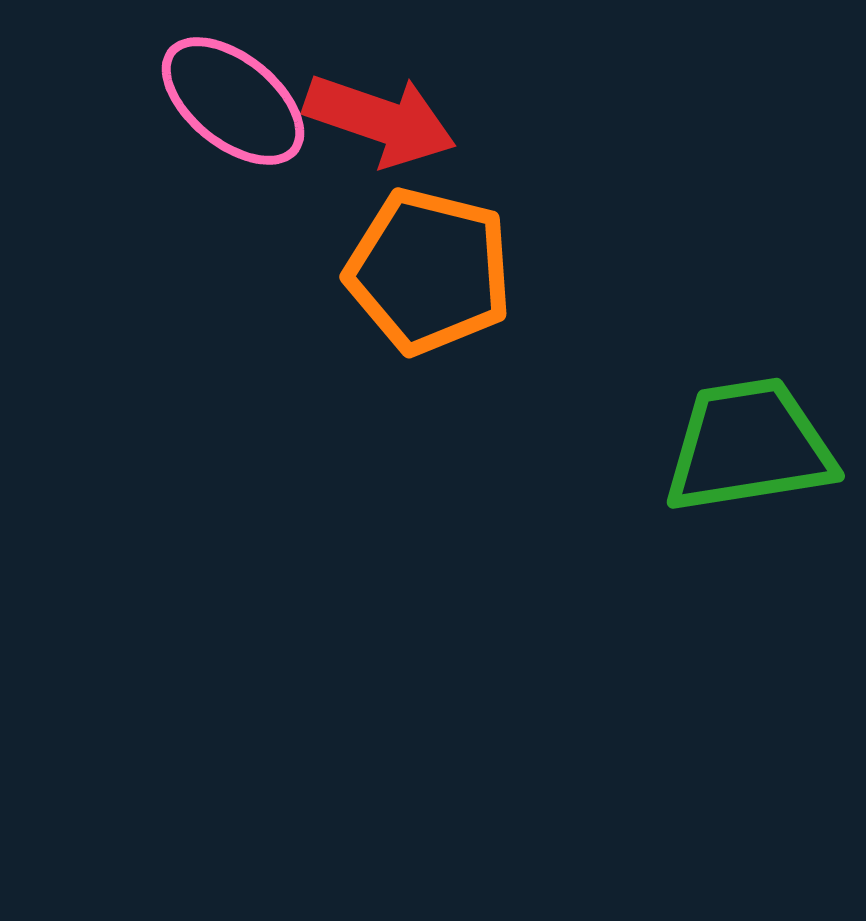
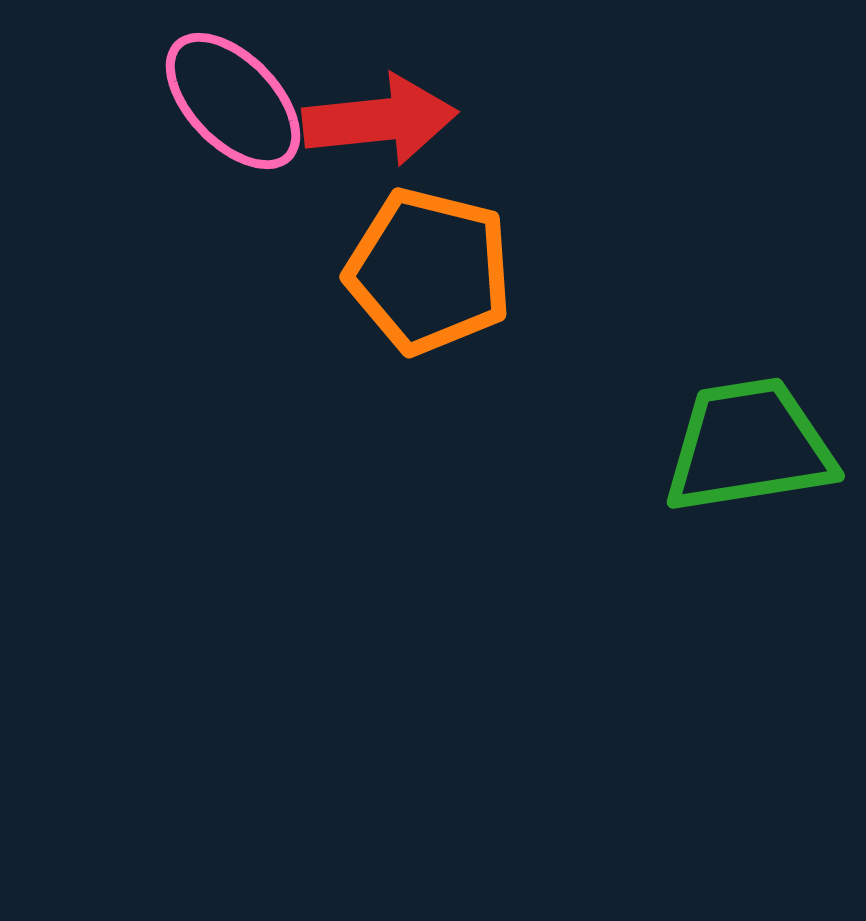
pink ellipse: rotated 7 degrees clockwise
red arrow: rotated 25 degrees counterclockwise
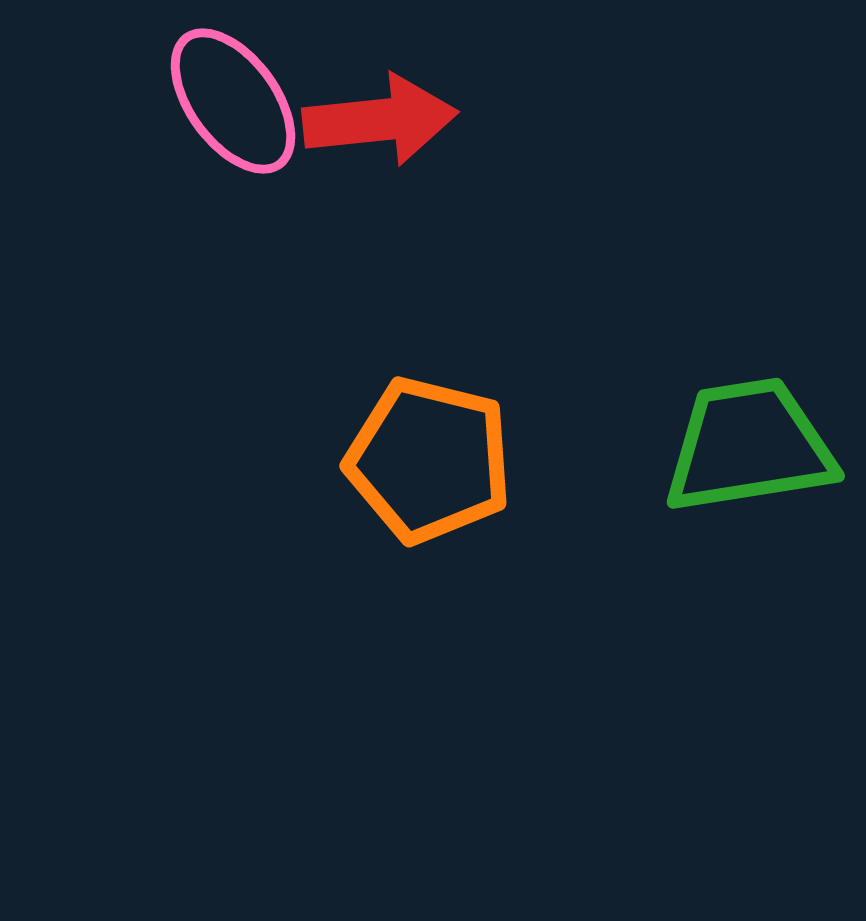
pink ellipse: rotated 8 degrees clockwise
orange pentagon: moved 189 px down
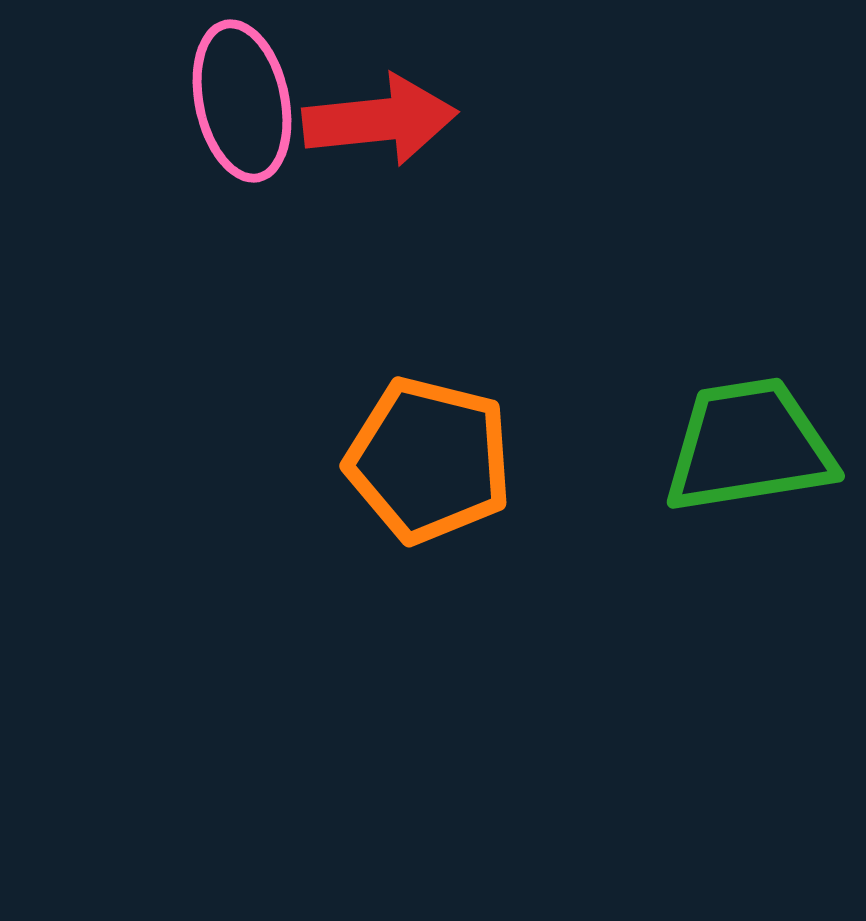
pink ellipse: moved 9 px right; rotated 24 degrees clockwise
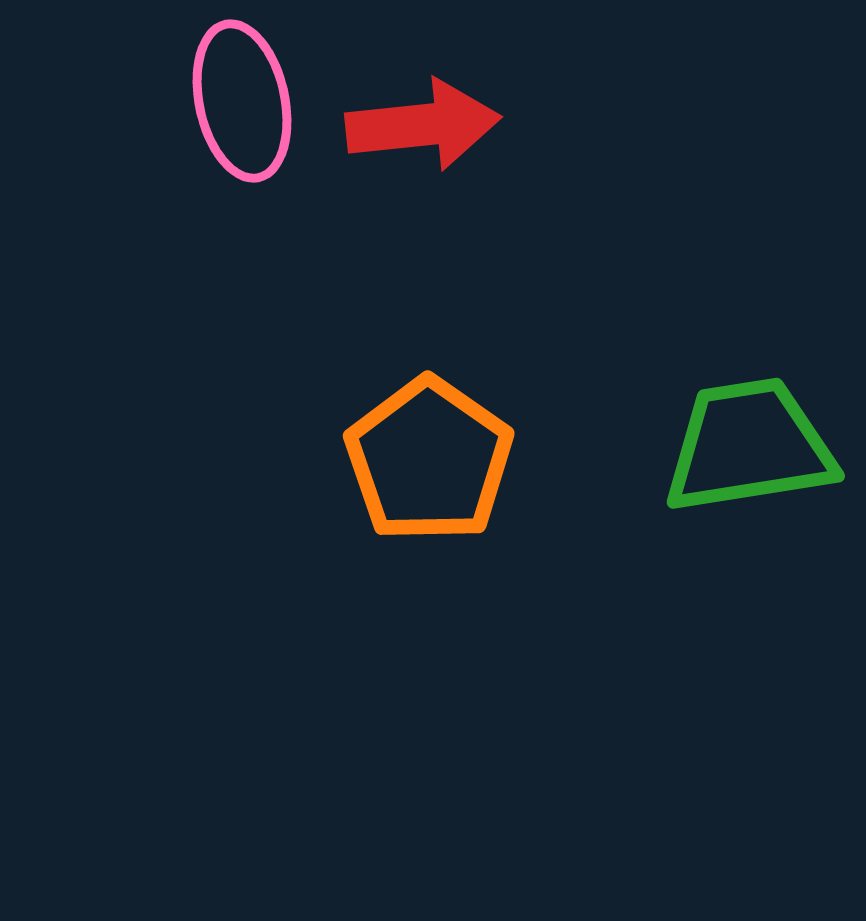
red arrow: moved 43 px right, 5 px down
orange pentagon: rotated 21 degrees clockwise
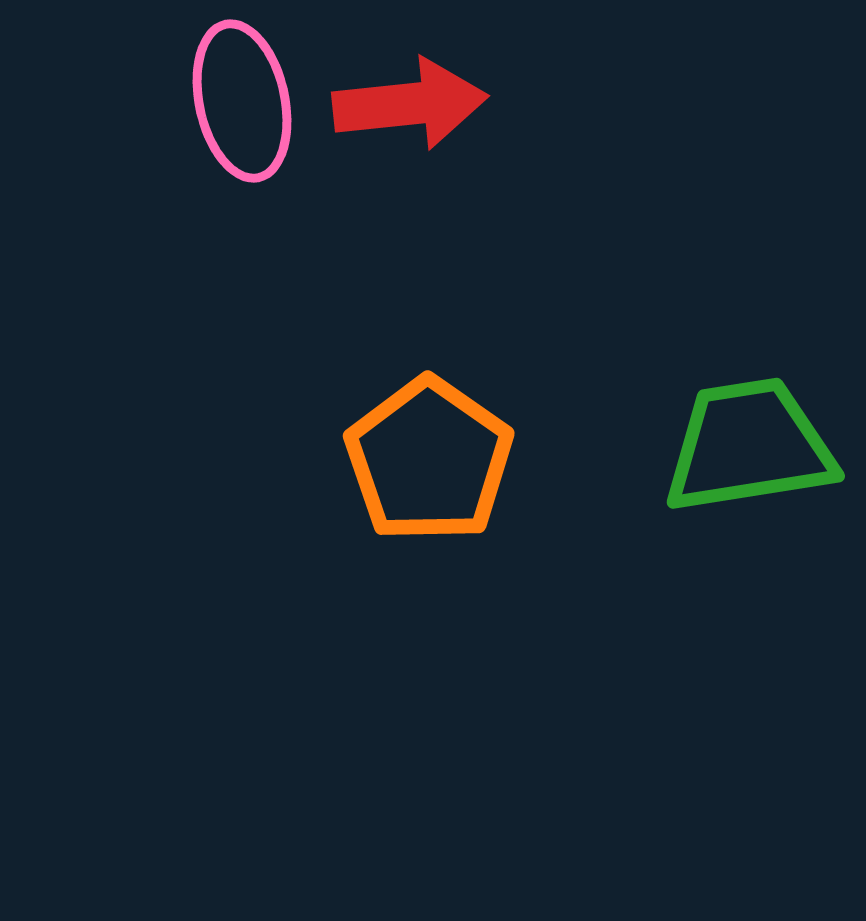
red arrow: moved 13 px left, 21 px up
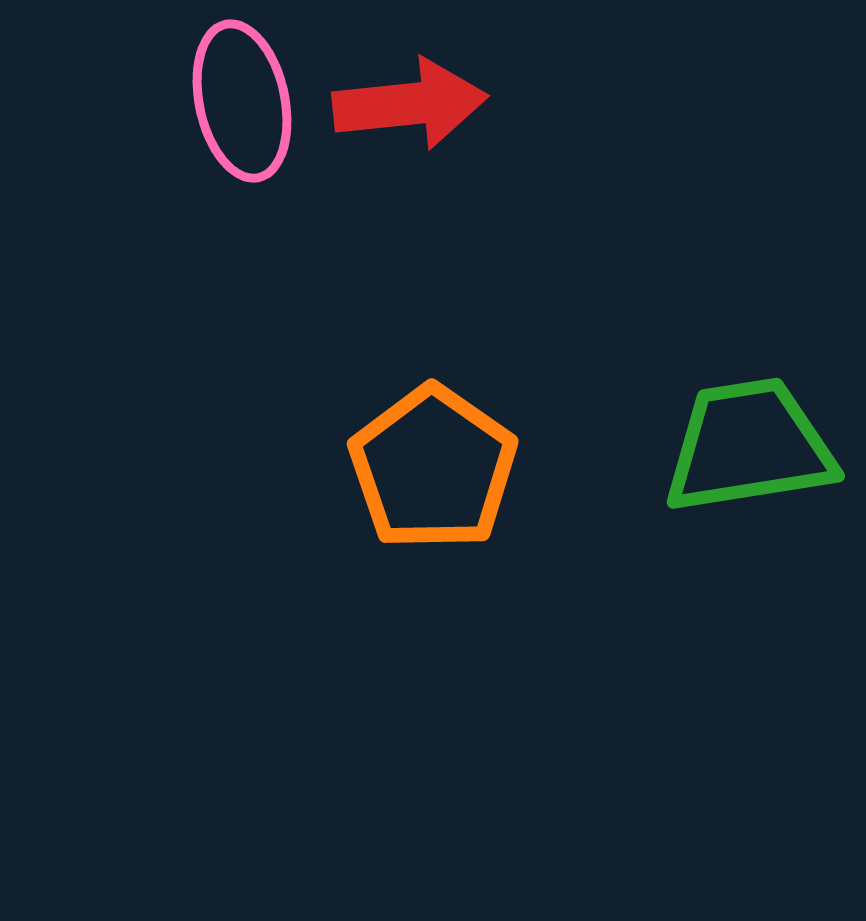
orange pentagon: moved 4 px right, 8 px down
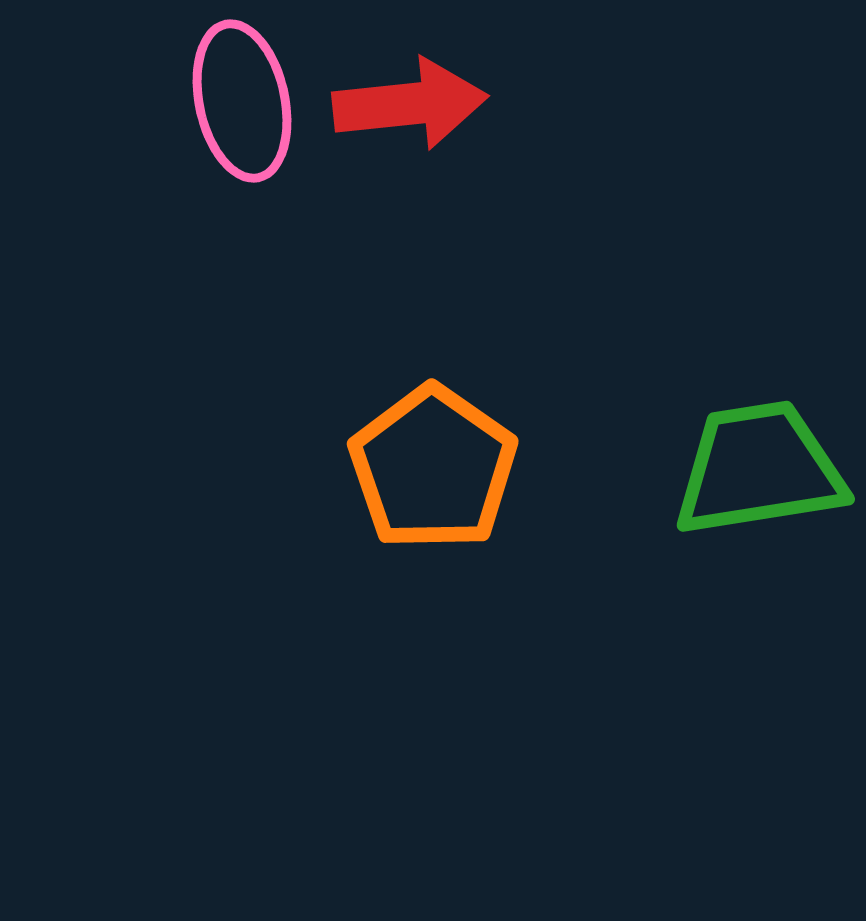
green trapezoid: moved 10 px right, 23 px down
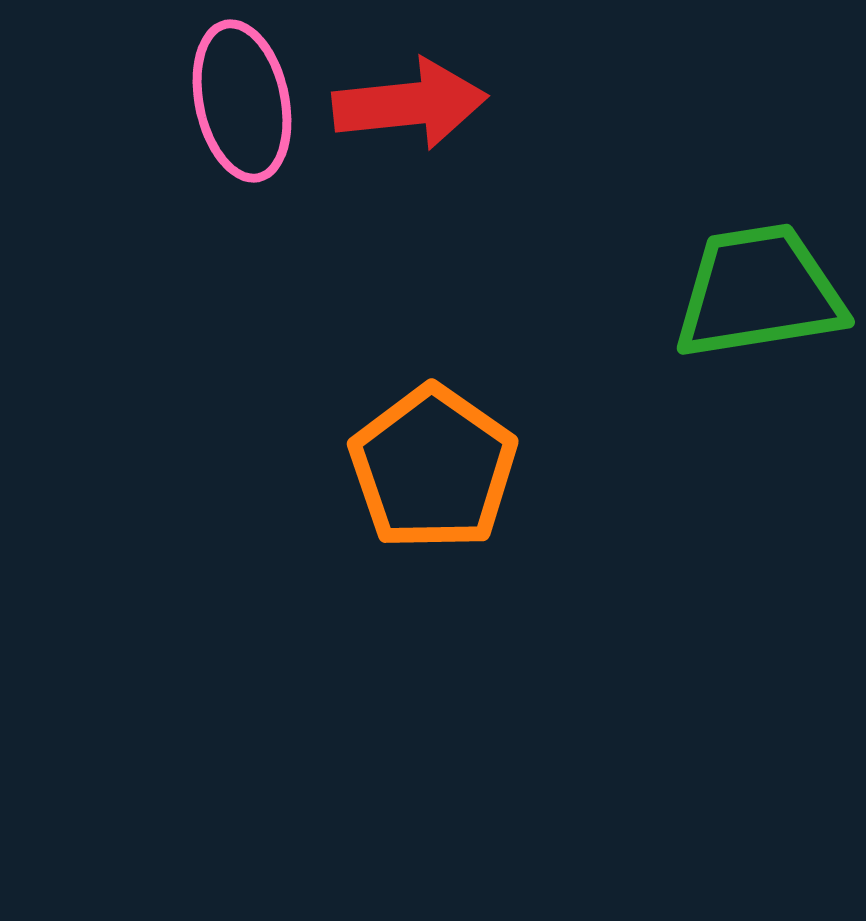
green trapezoid: moved 177 px up
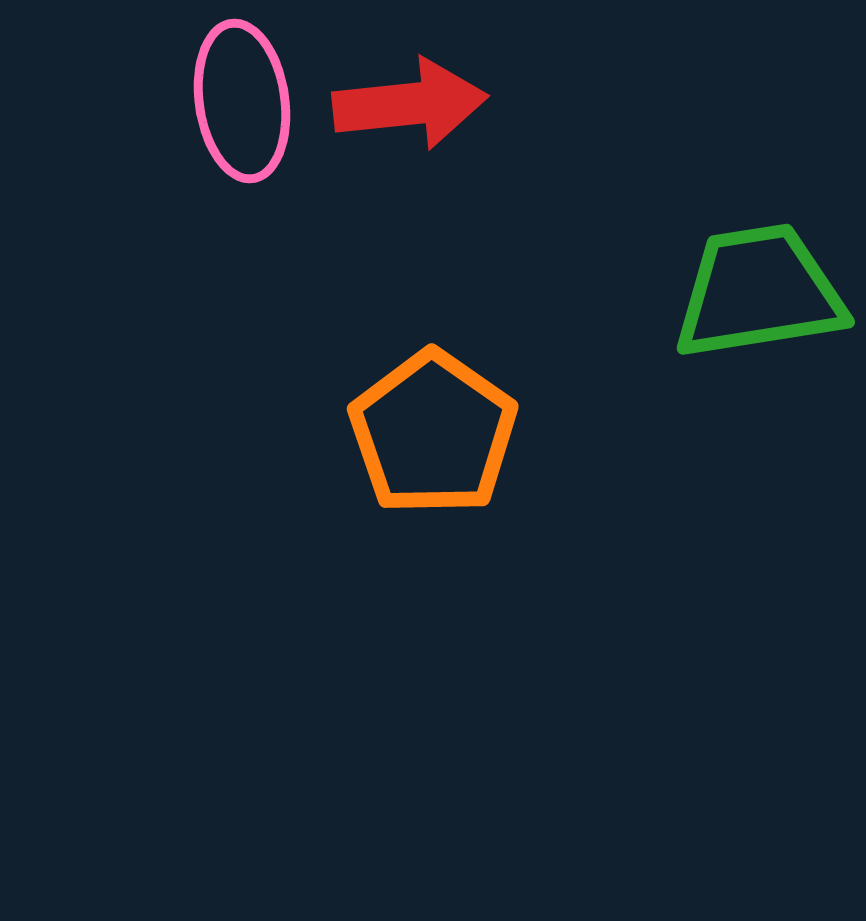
pink ellipse: rotated 4 degrees clockwise
orange pentagon: moved 35 px up
